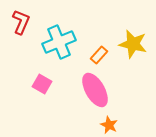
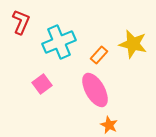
pink square: rotated 24 degrees clockwise
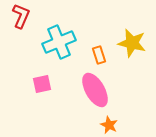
red L-shape: moved 6 px up
yellow star: moved 1 px left, 1 px up
orange rectangle: rotated 60 degrees counterclockwise
pink square: rotated 24 degrees clockwise
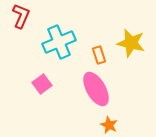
yellow star: moved 1 px left
pink square: rotated 24 degrees counterclockwise
pink ellipse: moved 1 px right, 1 px up
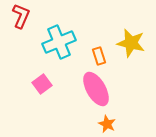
orange rectangle: moved 1 px down
orange star: moved 2 px left, 1 px up
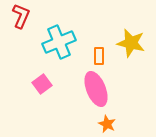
orange rectangle: rotated 18 degrees clockwise
pink ellipse: rotated 8 degrees clockwise
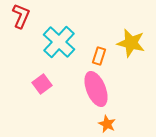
cyan cross: rotated 24 degrees counterclockwise
orange rectangle: rotated 18 degrees clockwise
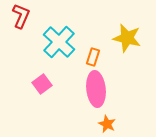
yellow star: moved 4 px left, 5 px up
orange rectangle: moved 6 px left, 1 px down
pink ellipse: rotated 16 degrees clockwise
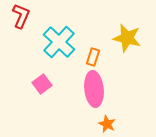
pink ellipse: moved 2 px left
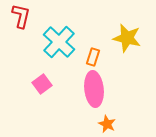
red L-shape: rotated 10 degrees counterclockwise
